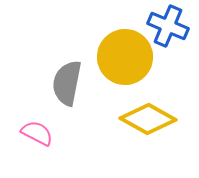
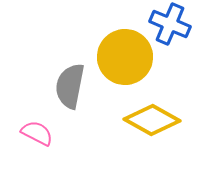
blue cross: moved 2 px right, 2 px up
gray semicircle: moved 3 px right, 3 px down
yellow diamond: moved 4 px right, 1 px down
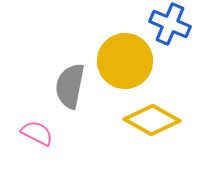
yellow circle: moved 4 px down
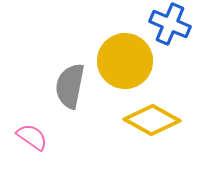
pink semicircle: moved 5 px left, 4 px down; rotated 8 degrees clockwise
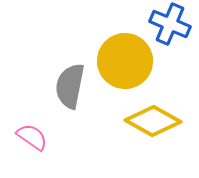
yellow diamond: moved 1 px right, 1 px down
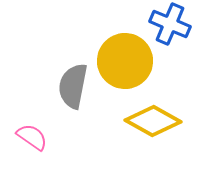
gray semicircle: moved 3 px right
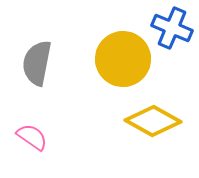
blue cross: moved 2 px right, 4 px down
yellow circle: moved 2 px left, 2 px up
gray semicircle: moved 36 px left, 23 px up
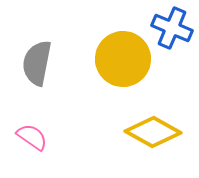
yellow diamond: moved 11 px down
